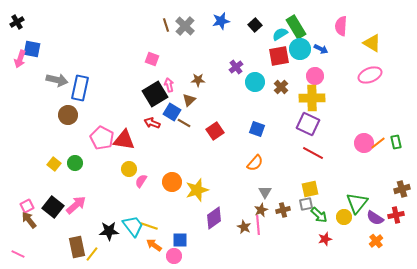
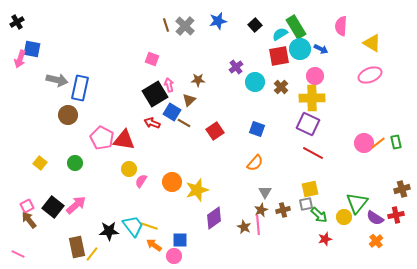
blue star at (221, 21): moved 3 px left
yellow square at (54, 164): moved 14 px left, 1 px up
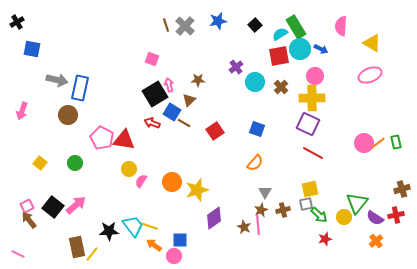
pink arrow at (20, 59): moved 2 px right, 52 px down
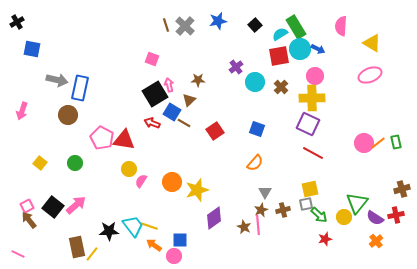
blue arrow at (321, 49): moved 3 px left
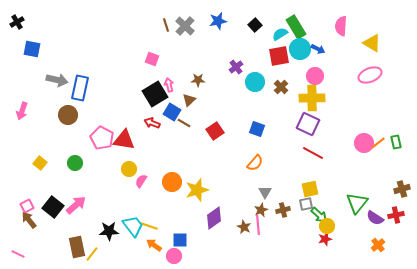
yellow circle at (344, 217): moved 17 px left, 9 px down
orange cross at (376, 241): moved 2 px right, 4 px down
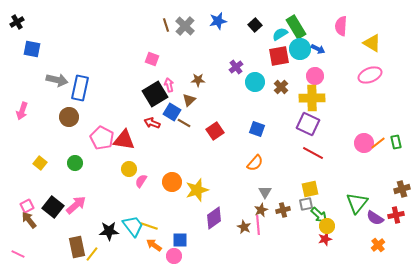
brown circle at (68, 115): moved 1 px right, 2 px down
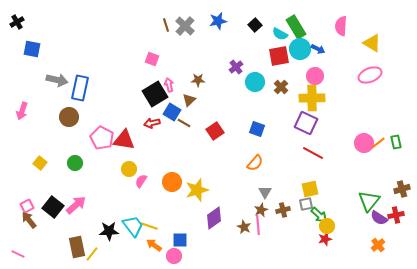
cyan semicircle at (280, 34): rotated 119 degrees counterclockwise
red arrow at (152, 123): rotated 35 degrees counterclockwise
purple square at (308, 124): moved 2 px left, 1 px up
green triangle at (357, 203): moved 12 px right, 2 px up
purple semicircle at (375, 218): moved 4 px right
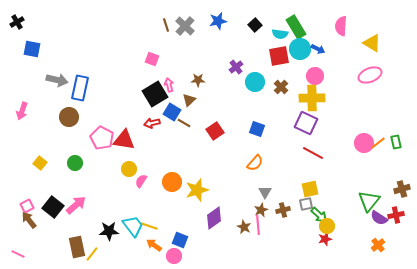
cyan semicircle at (280, 34): rotated 21 degrees counterclockwise
blue square at (180, 240): rotated 21 degrees clockwise
